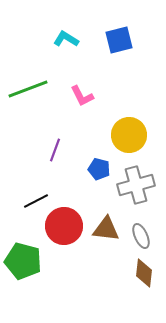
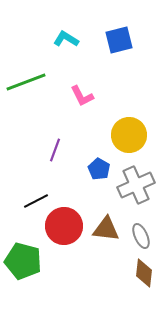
green line: moved 2 px left, 7 px up
blue pentagon: rotated 15 degrees clockwise
gray cross: rotated 9 degrees counterclockwise
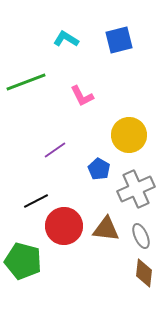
purple line: rotated 35 degrees clockwise
gray cross: moved 4 px down
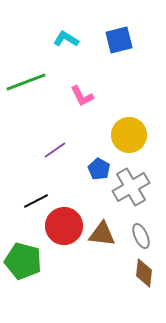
gray cross: moved 5 px left, 2 px up; rotated 6 degrees counterclockwise
brown triangle: moved 4 px left, 5 px down
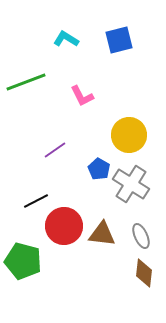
gray cross: moved 3 px up; rotated 27 degrees counterclockwise
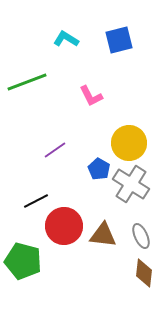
green line: moved 1 px right
pink L-shape: moved 9 px right
yellow circle: moved 8 px down
brown triangle: moved 1 px right, 1 px down
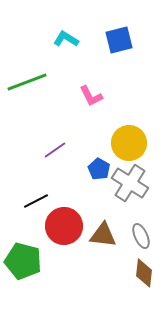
gray cross: moved 1 px left, 1 px up
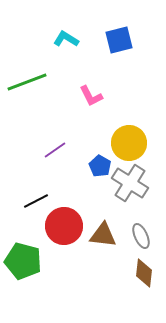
blue pentagon: moved 1 px right, 3 px up
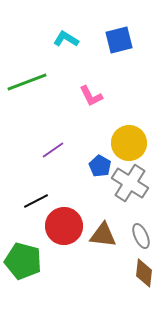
purple line: moved 2 px left
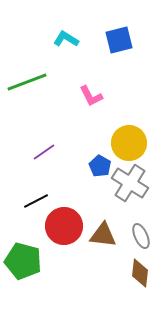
purple line: moved 9 px left, 2 px down
brown diamond: moved 4 px left
